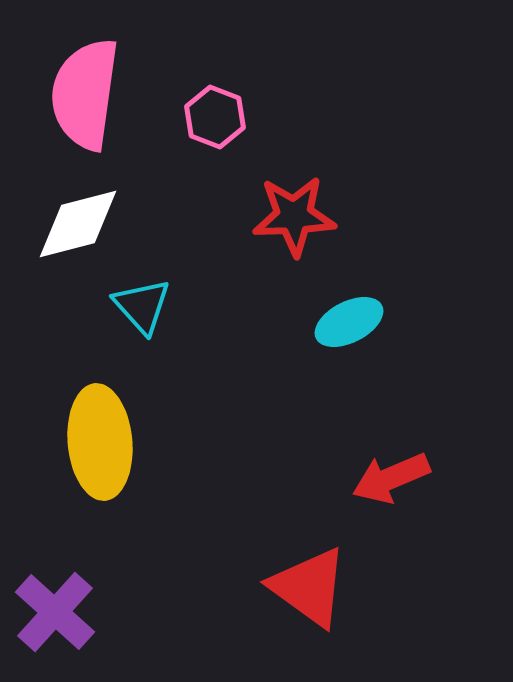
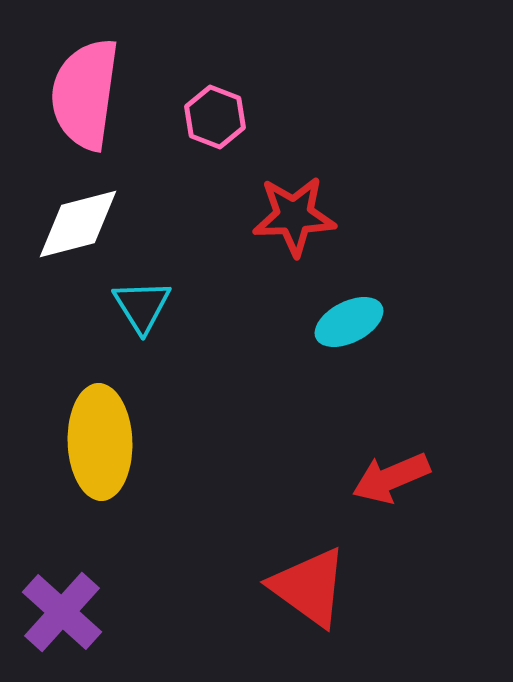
cyan triangle: rotated 10 degrees clockwise
yellow ellipse: rotated 3 degrees clockwise
purple cross: moved 7 px right
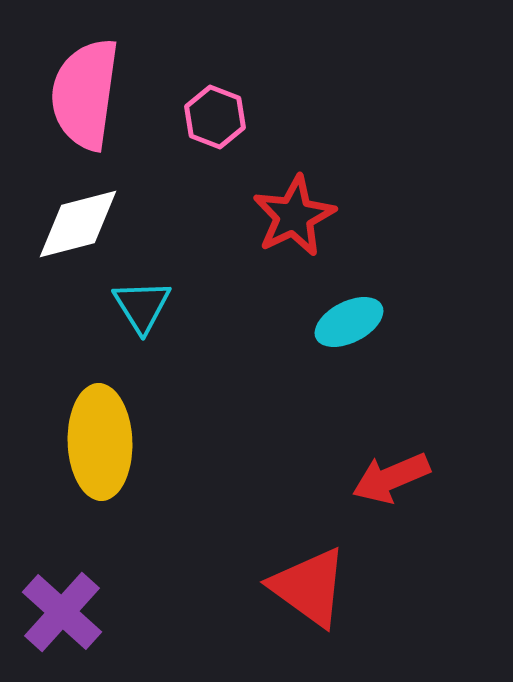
red star: rotated 24 degrees counterclockwise
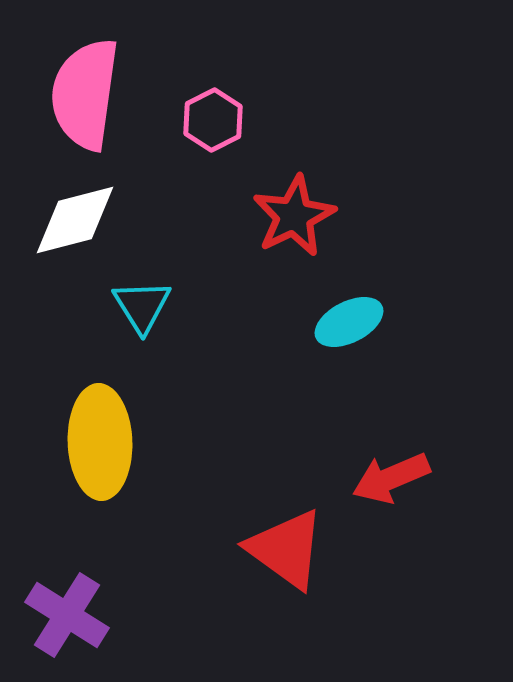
pink hexagon: moved 2 px left, 3 px down; rotated 12 degrees clockwise
white diamond: moved 3 px left, 4 px up
red triangle: moved 23 px left, 38 px up
purple cross: moved 5 px right, 3 px down; rotated 10 degrees counterclockwise
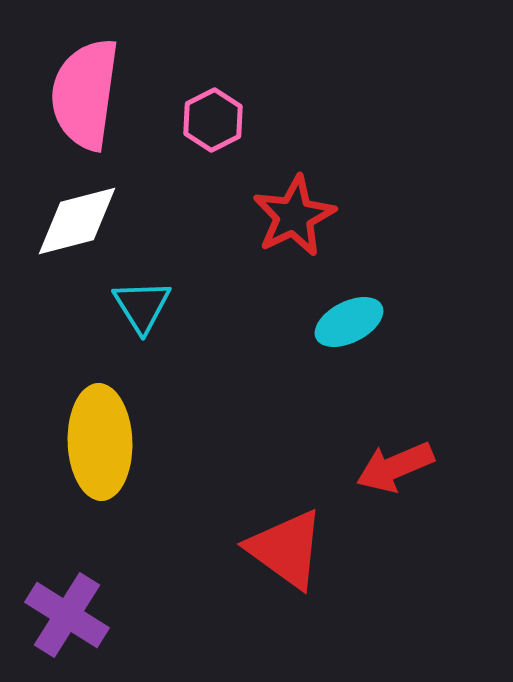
white diamond: moved 2 px right, 1 px down
red arrow: moved 4 px right, 11 px up
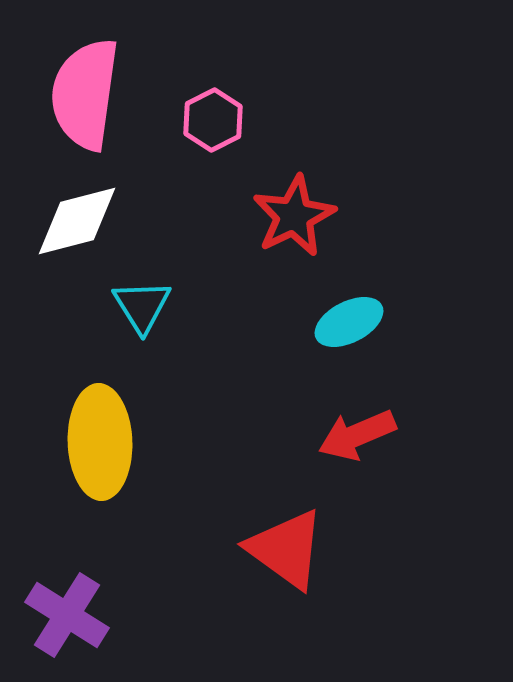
red arrow: moved 38 px left, 32 px up
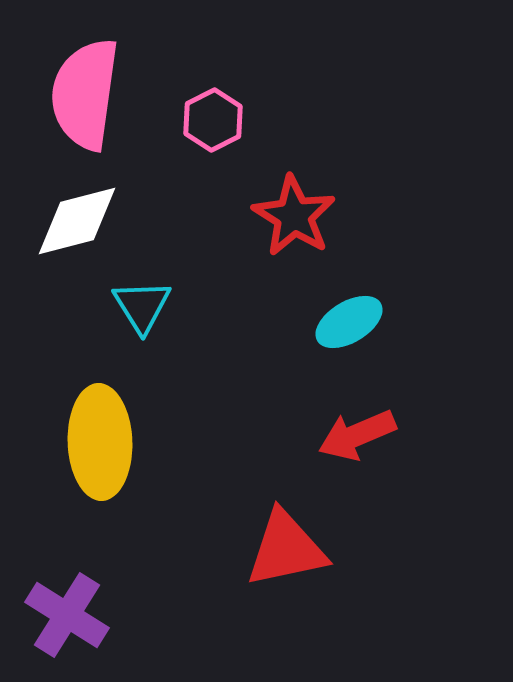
red star: rotated 14 degrees counterclockwise
cyan ellipse: rotated 4 degrees counterclockwise
red triangle: rotated 48 degrees counterclockwise
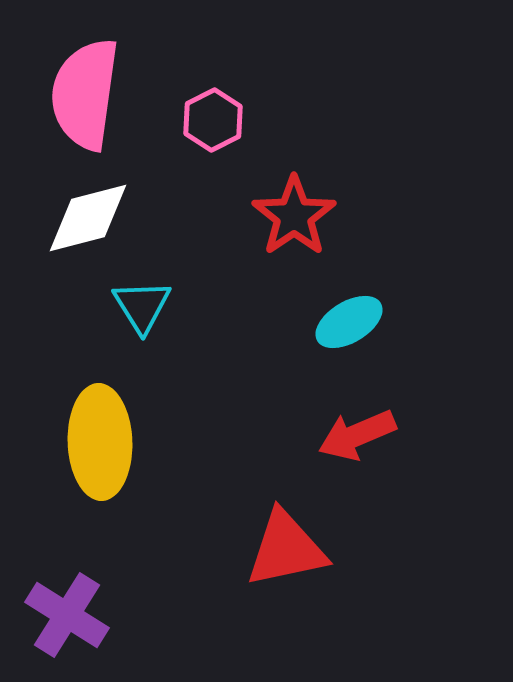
red star: rotated 6 degrees clockwise
white diamond: moved 11 px right, 3 px up
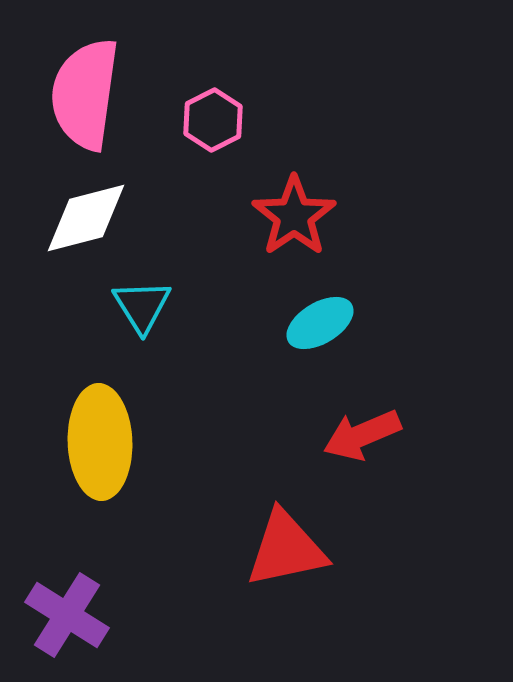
white diamond: moved 2 px left
cyan ellipse: moved 29 px left, 1 px down
red arrow: moved 5 px right
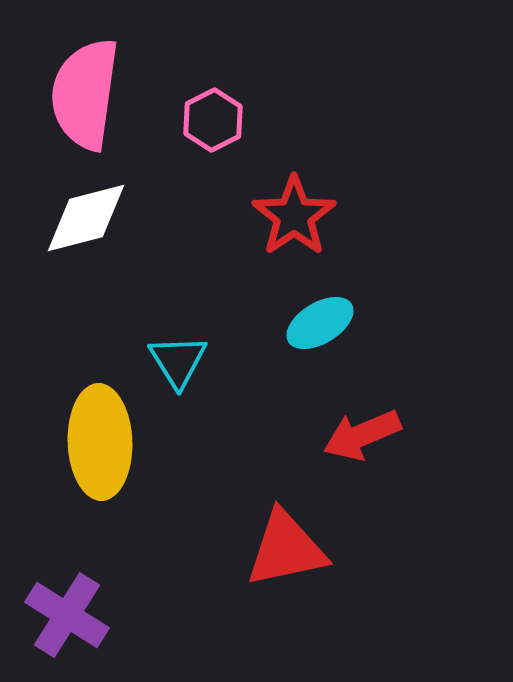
cyan triangle: moved 36 px right, 55 px down
